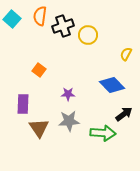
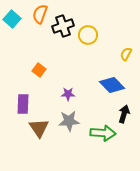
orange semicircle: moved 2 px up; rotated 12 degrees clockwise
black arrow: rotated 36 degrees counterclockwise
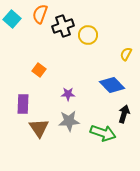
green arrow: rotated 15 degrees clockwise
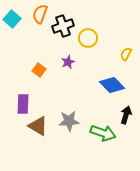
yellow circle: moved 3 px down
purple star: moved 32 px up; rotated 24 degrees counterclockwise
black arrow: moved 2 px right, 1 px down
brown triangle: moved 1 px left, 2 px up; rotated 25 degrees counterclockwise
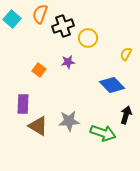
purple star: rotated 16 degrees clockwise
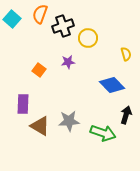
yellow semicircle: rotated 136 degrees clockwise
brown triangle: moved 2 px right
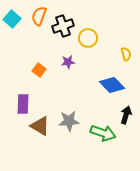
orange semicircle: moved 1 px left, 2 px down
